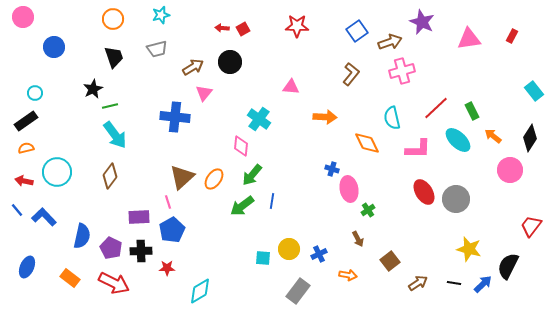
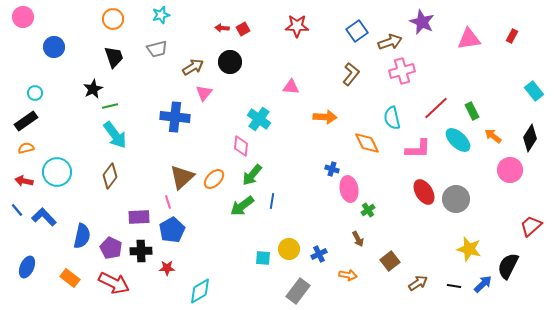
orange ellipse at (214, 179): rotated 10 degrees clockwise
red trapezoid at (531, 226): rotated 10 degrees clockwise
black line at (454, 283): moved 3 px down
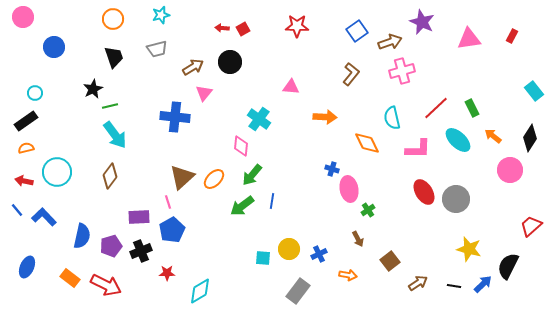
green rectangle at (472, 111): moved 3 px up
purple pentagon at (111, 248): moved 2 px up; rotated 30 degrees clockwise
black cross at (141, 251): rotated 20 degrees counterclockwise
red star at (167, 268): moved 5 px down
red arrow at (114, 283): moved 8 px left, 2 px down
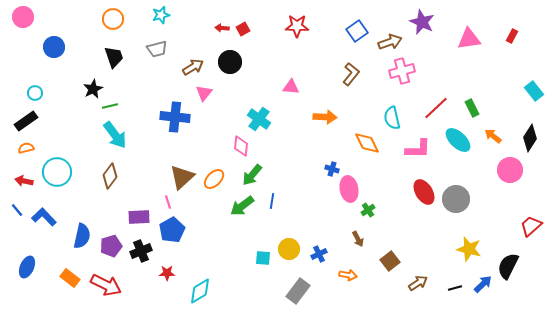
black line at (454, 286): moved 1 px right, 2 px down; rotated 24 degrees counterclockwise
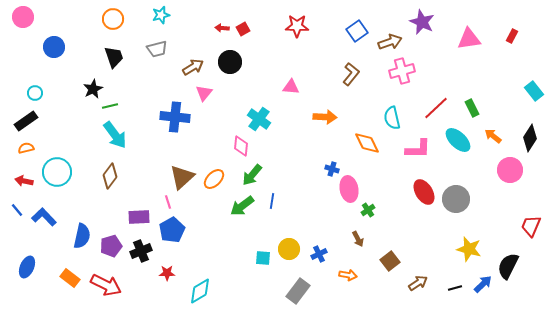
red trapezoid at (531, 226): rotated 25 degrees counterclockwise
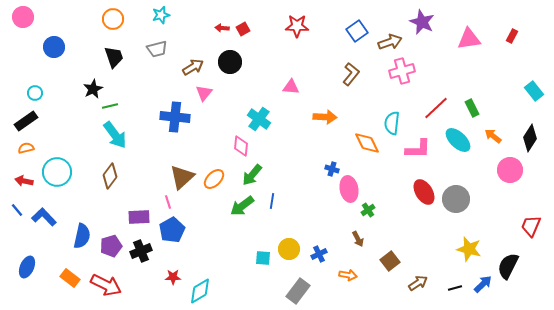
cyan semicircle at (392, 118): moved 5 px down; rotated 20 degrees clockwise
red star at (167, 273): moved 6 px right, 4 px down
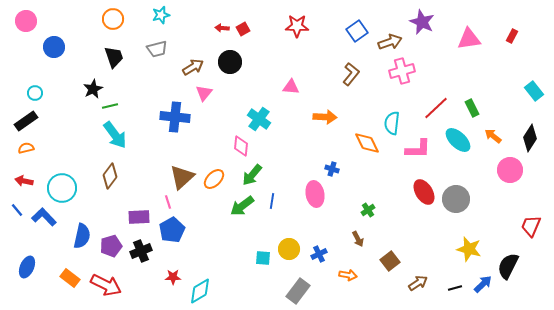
pink circle at (23, 17): moved 3 px right, 4 px down
cyan circle at (57, 172): moved 5 px right, 16 px down
pink ellipse at (349, 189): moved 34 px left, 5 px down
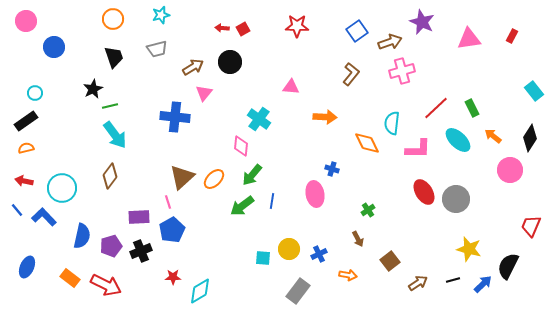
black line at (455, 288): moved 2 px left, 8 px up
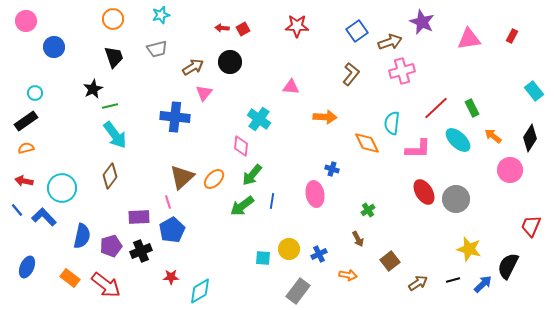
red star at (173, 277): moved 2 px left
red arrow at (106, 285): rotated 12 degrees clockwise
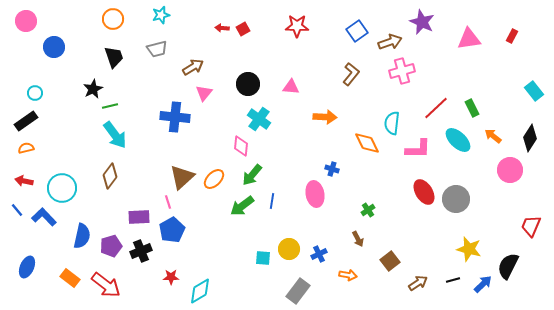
black circle at (230, 62): moved 18 px right, 22 px down
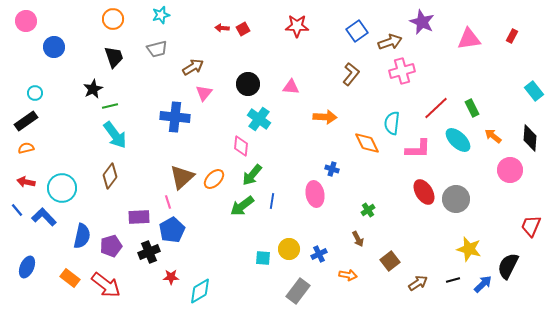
black diamond at (530, 138): rotated 28 degrees counterclockwise
red arrow at (24, 181): moved 2 px right, 1 px down
black cross at (141, 251): moved 8 px right, 1 px down
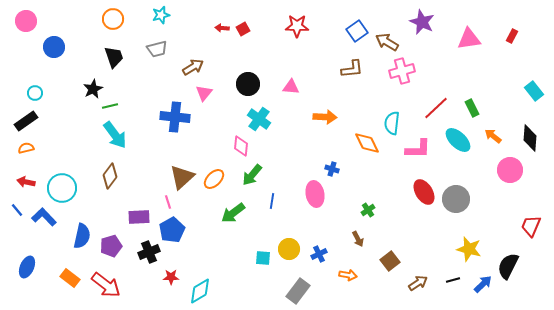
brown arrow at (390, 42): moved 3 px left; rotated 130 degrees counterclockwise
brown L-shape at (351, 74): moved 1 px right, 5 px up; rotated 45 degrees clockwise
green arrow at (242, 206): moved 9 px left, 7 px down
